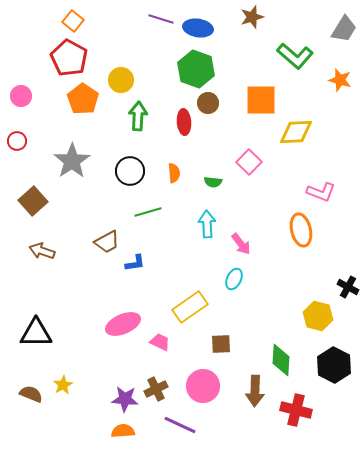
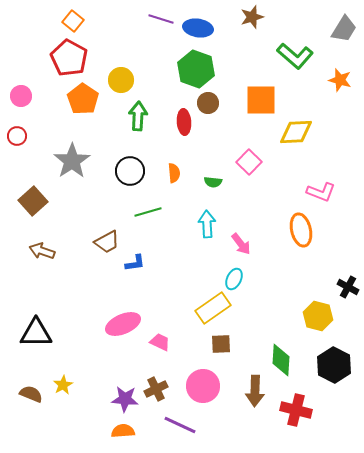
red circle at (17, 141): moved 5 px up
yellow rectangle at (190, 307): moved 23 px right, 1 px down
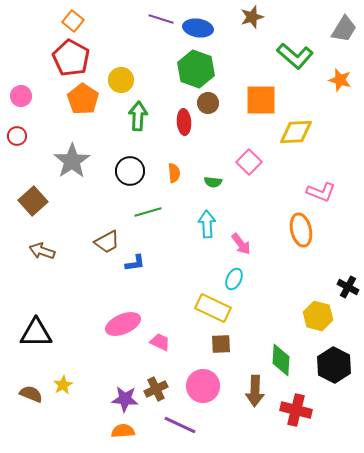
red pentagon at (69, 58): moved 2 px right
yellow rectangle at (213, 308): rotated 60 degrees clockwise
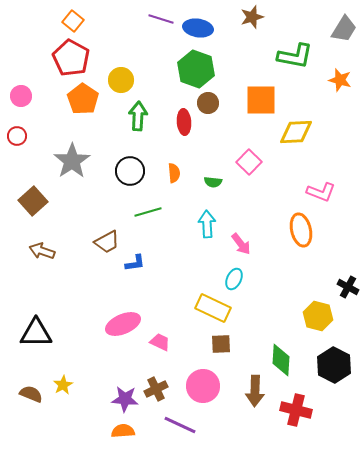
green L-shape at (295, 56): rotated 30 degrees counterclockwise
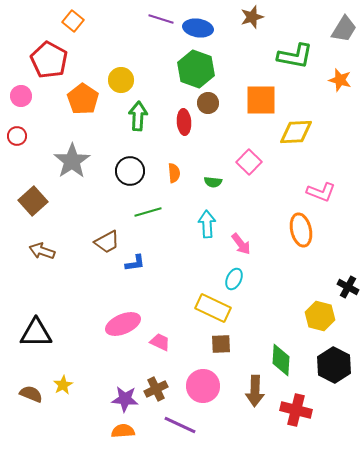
red pentagon at (71, 58): moved 22 px left, 2 px down
yellow hexagon at (318, 316): moved 2 px right
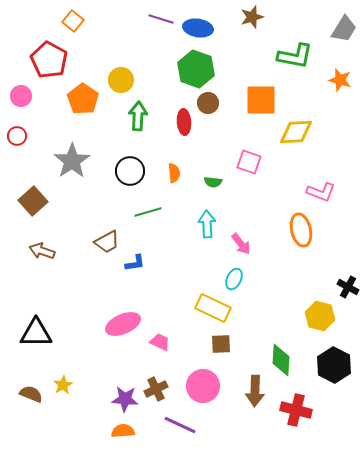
pink square at (249, 162): rotated 25 degrees counterclockwise
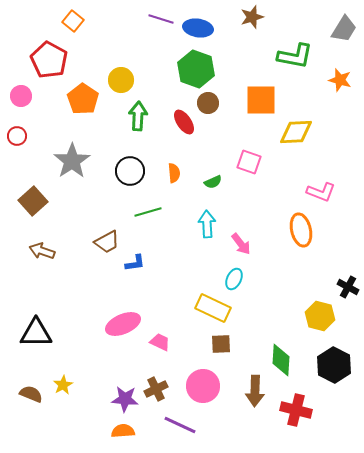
red ellipse at (184, 122): rotated 30 degrees counterclockwise
green semicircle at (213, 182): rotated 30 degrees counterclockwise
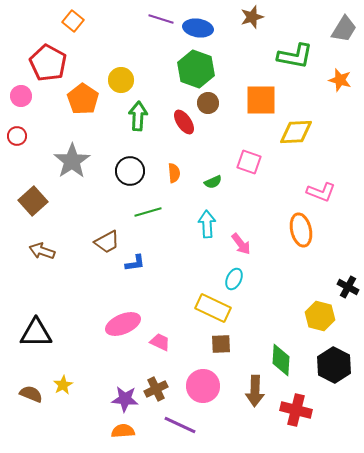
red pentagon at (49, 60): moved 1 px left, 3 px down
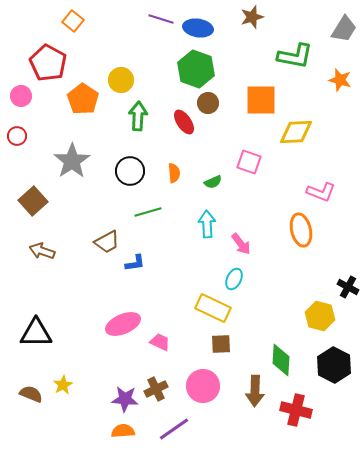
purple line at (180, 425): moved 6 px left, 4 px down; rotated 60 degrees counterclockwise
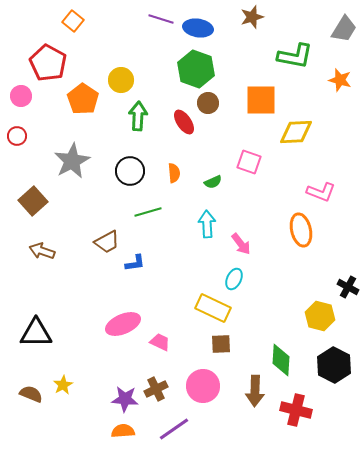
gray star at (72, 161): rotated 6 degrees clockwise
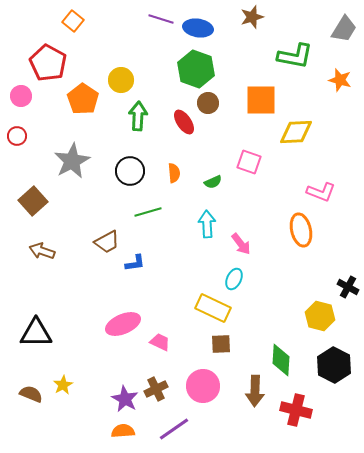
purple star at (125, 399): rotated 24 degrees clockwise
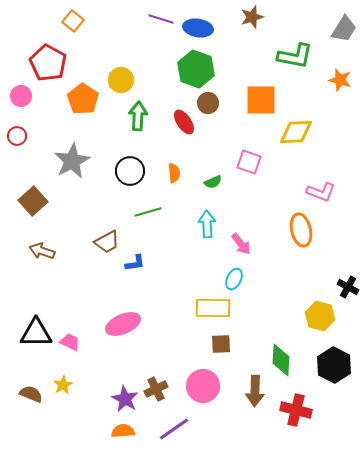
yellow rectangle at (213, 308): rotated 24 degrees counterclockwise
pink trapezoid at (160, 342): moved 90 px left
